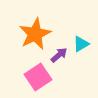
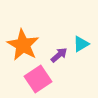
orange star: moved 12 px left, 11 px down; rotated 16 degrees counterclockwise
pink square: moved 2 px down
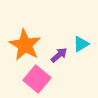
orange star: moved 2 px right
pink square: moved 1 px left; rotated 16 degrees counterclockwise
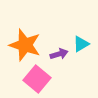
orange star: rotated 12 degrees counterclockwise
purple arrow: moved 1 px up; rotated 24 degrees clockwise
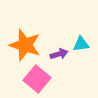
cyan triangle: rotated 24 degrees clockwise
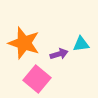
orange star: moved 1 px left, 2 px up
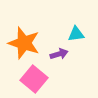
cyan triangle: moved 5 px left, 10 px up
pink square: moved 3 px left
